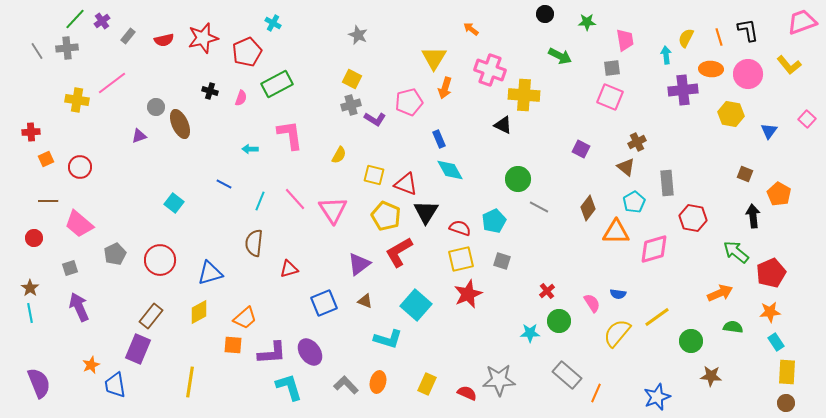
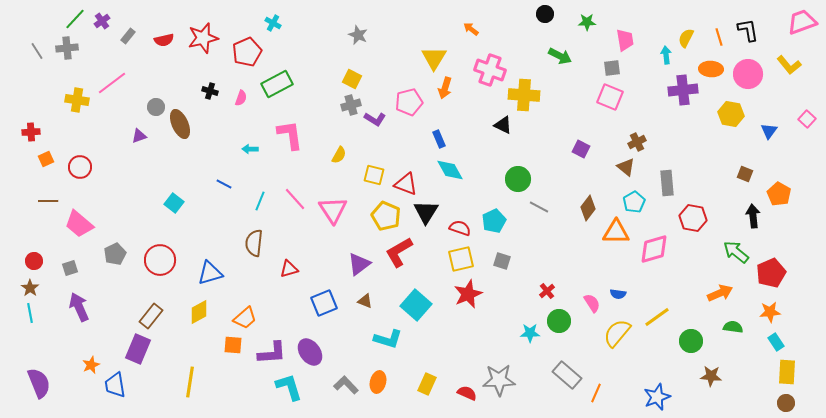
red circle at (34, 238): moved 23 px down
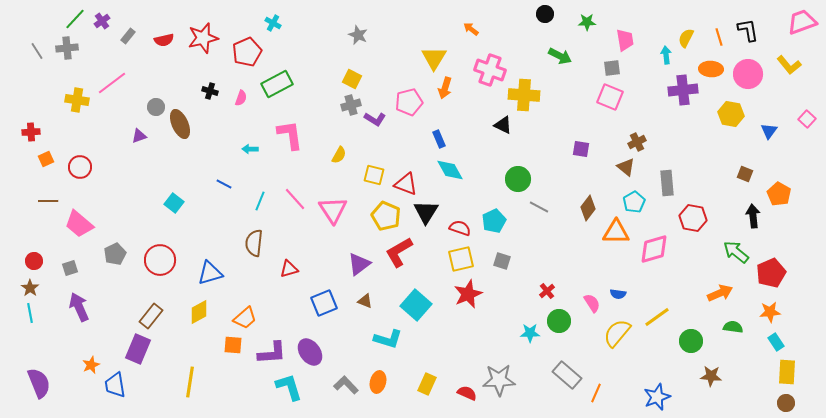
purple square at (581, 149): rotated 18 degrees counterclockwise
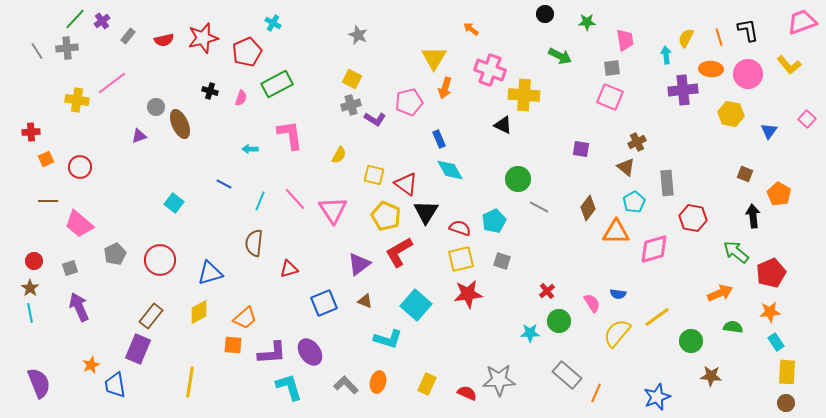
red triangle at (406, 184): rotated 15 degrees clockwise
red star at (468, 294): rotated 16 degrees clockwise
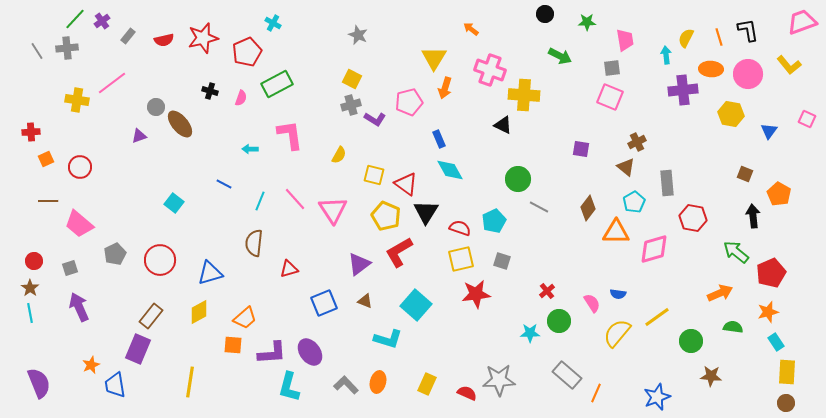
pink square at (807, 119): rotated 18 degrees counterclockwise
brown ellipse at (180, 124): rotated 16 degrees counterclockwise
red star at (468, 294): moved 8 px right
orange star at (770, 312): moved 2 px left; rotated 10 degrees counterclockwise
cyan L-shape at (289, 387): rotated 148 degrees counterclockwise
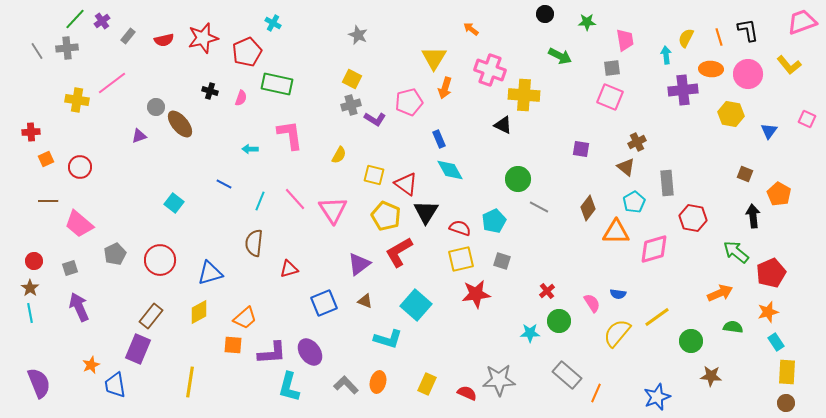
green rectangle at (277, 84): rotated 40 degrees clockwise
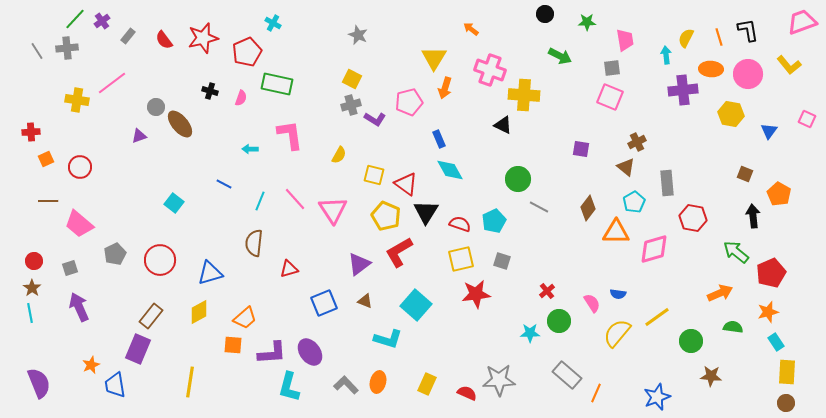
red semicircle at (164, 40): rotated 66 degrees clockwise
red semicircle at (460, 228): moved 4 px up
brown star at (30, 288): moved 2 px right
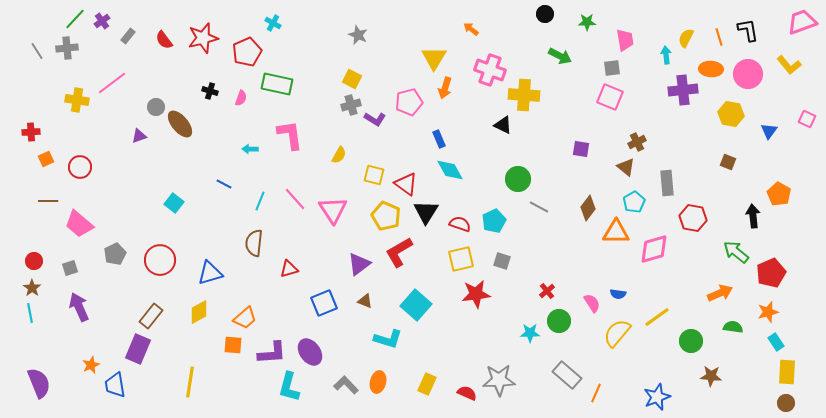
brown square at (745, 174): moved 17 px left, 12 px up
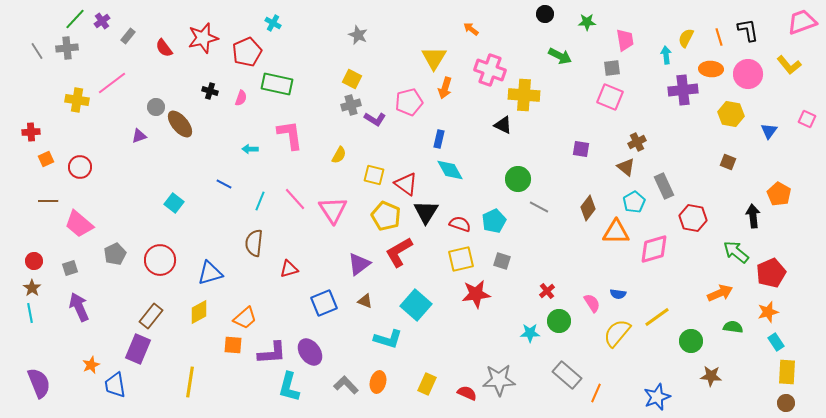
red semicircle at (164, 40): moved 8 px down
blue rectangle at (439, 139): rotated 36 degrees clockwise
gray rectangle at (667, 183): moved 3 px left, 3 px down; rotated 20 degrees counterclockwise
